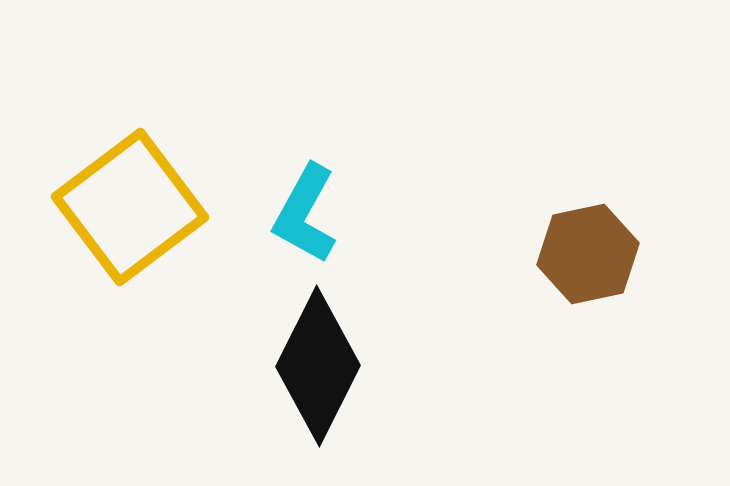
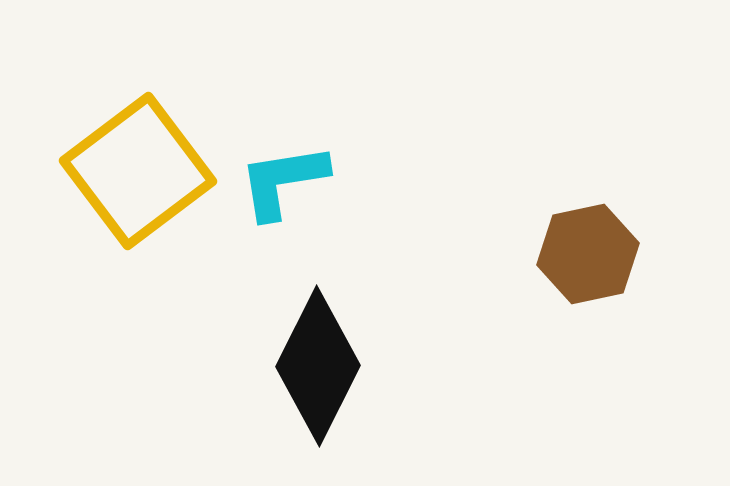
yellow square: moved 8 px right, 36 px up
cyan L-shape: moved 22 px left, 33 px up; rotated 52 degrees clockwise
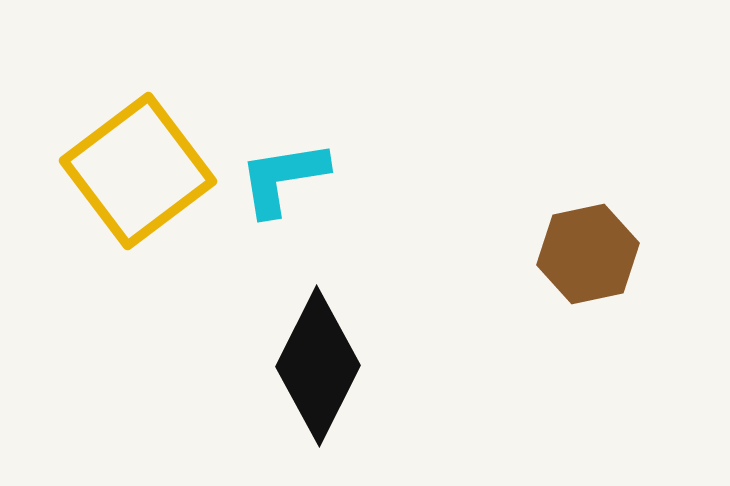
cyan L-shape: moved 3 px up
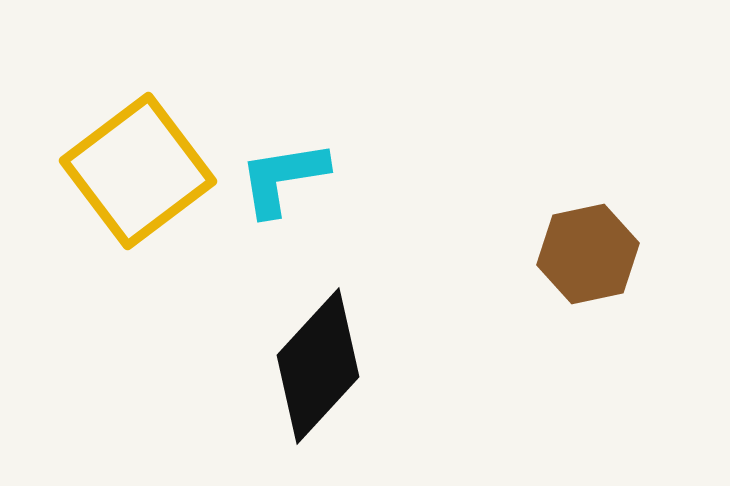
black diamond: rotated 16 degrees clockwise
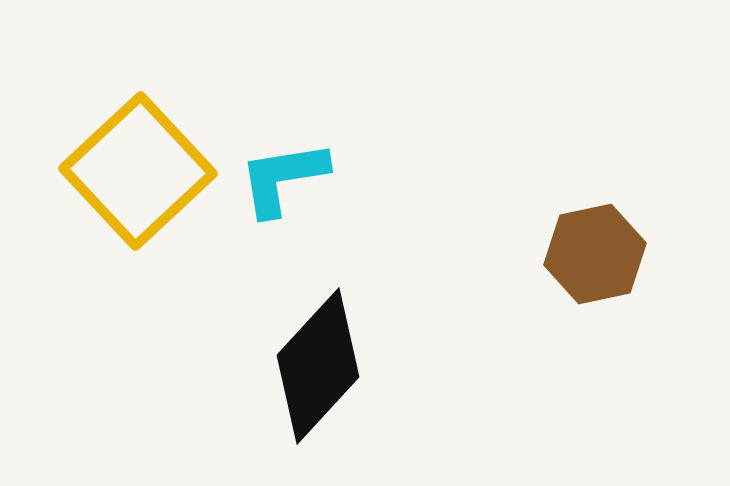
yellow square: rotated 6 degrees counterclockwise
brown hexagon: moved 7 px right
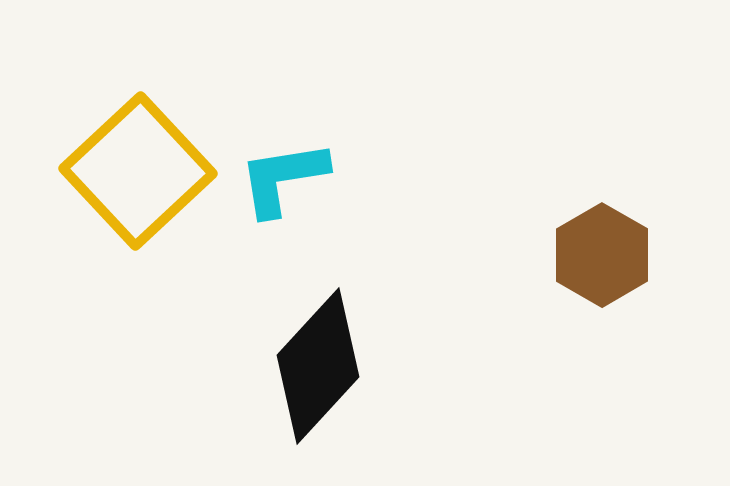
brown hexagon: moved 7 px right, 1 px down; rotated 18 degrees counterclockwise
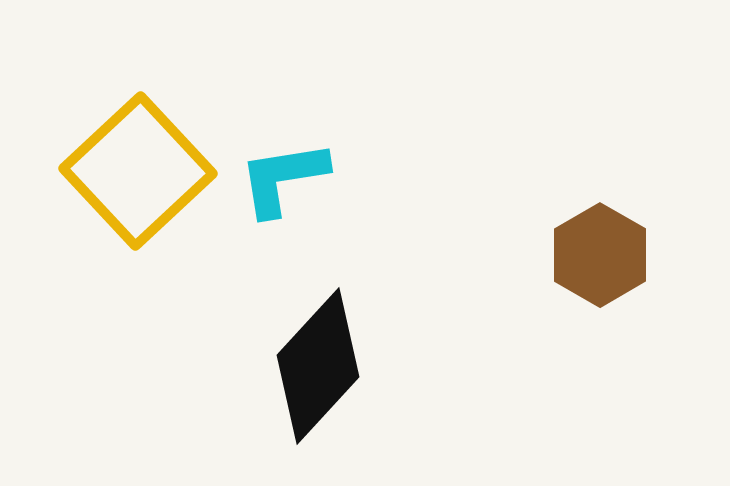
brown hexagon: moved 2 px left
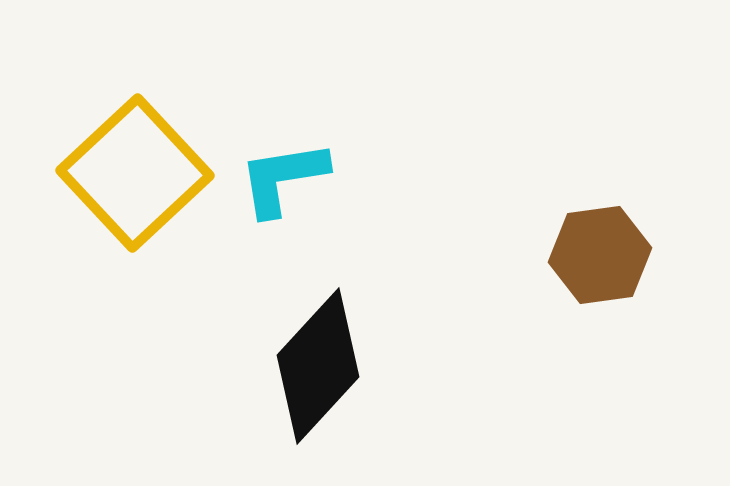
yellow square: moved 3 px left, 2 px down
brown hexagon: rotated 22 degrees clockwise
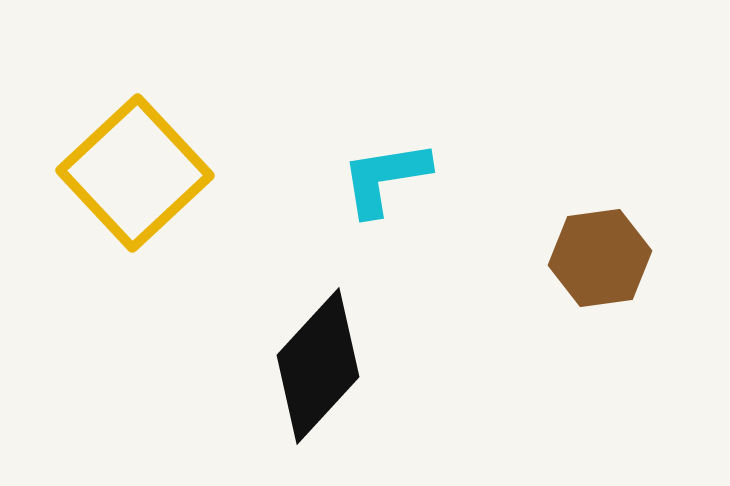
cyan L-shape: moved 102 px right
brown hexagon: moved 3 px down
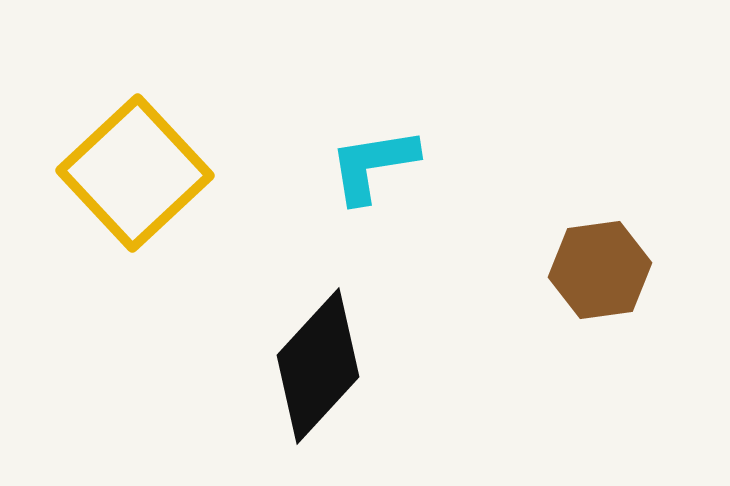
cyan L-shape: moved 12 px left, 13 px up
brown hexagon: moved 12 px down
